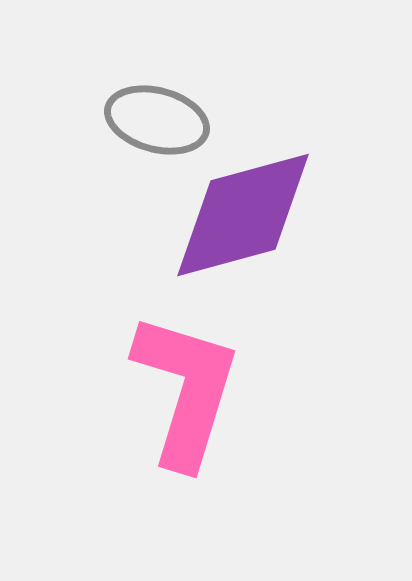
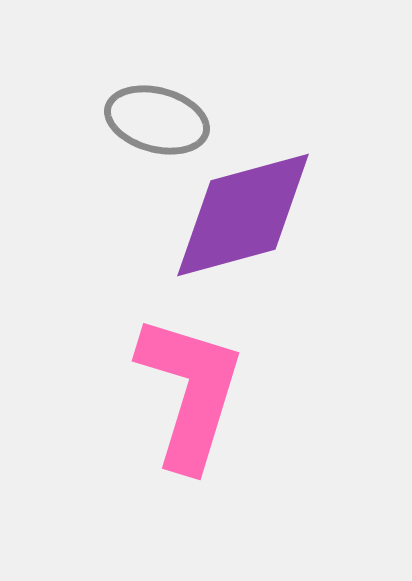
pink L-shape: moved 4 px right, 2 px down
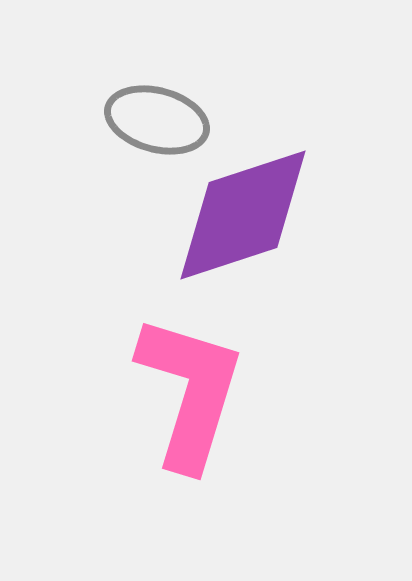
purple diamond: rotated 3 degrees counterclockwise
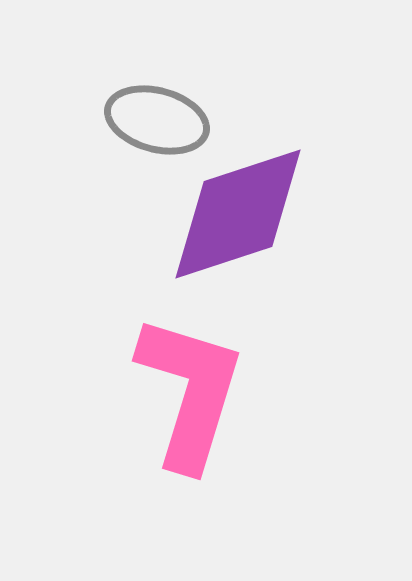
purple diamond: moved 5 px left, 1 px up
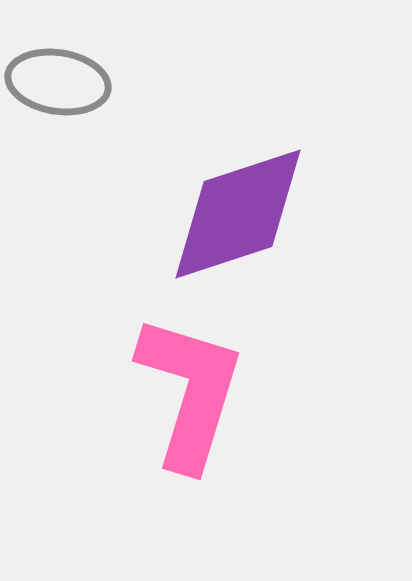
gray ellipse: moved 99 px left, 38 px up; rotated 6 degrees counterclockwise
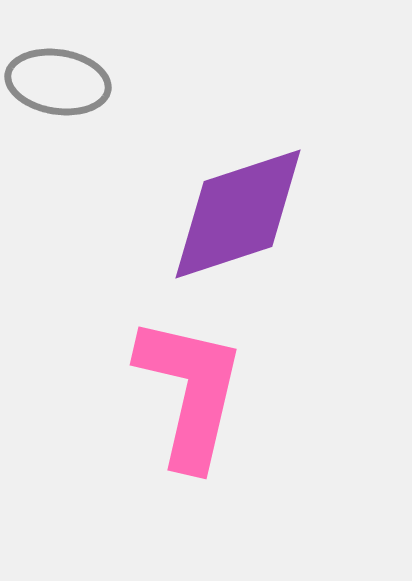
pink L-shape: rotated 4 degrees counterclockwise
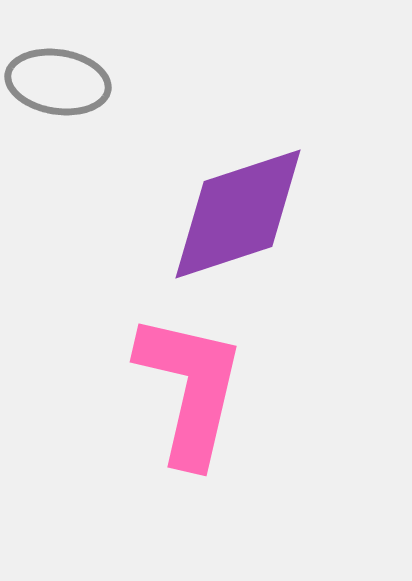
pink L-shape: moved 3 px up
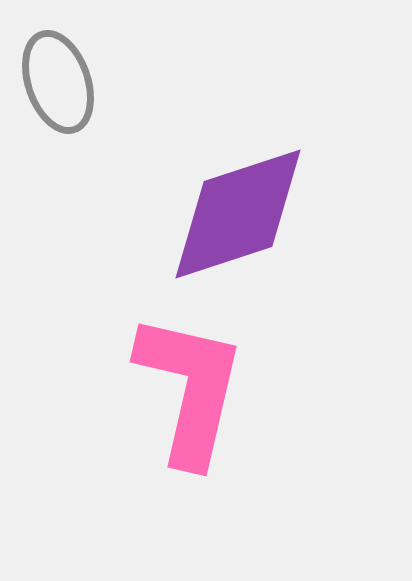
gray ellipse: rotated 62 degrees clockwise
